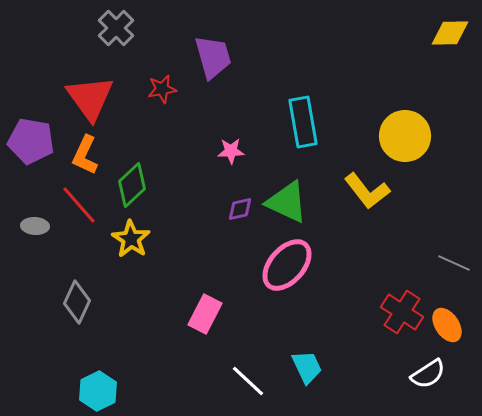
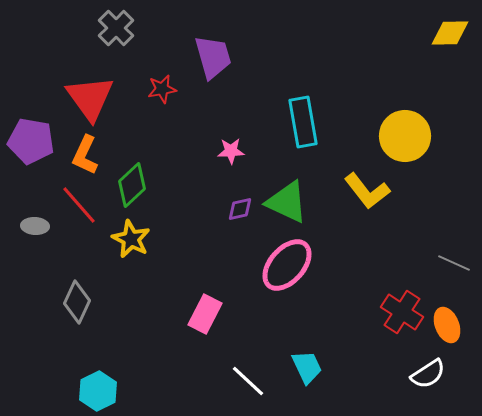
yellow star: rotated 6 degrees counterclockwise
orange ellipse: rotated 12 degrees clockwise
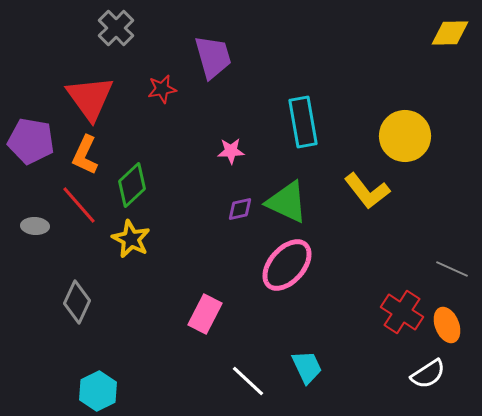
gray line: moved 2 px left, 6 px down
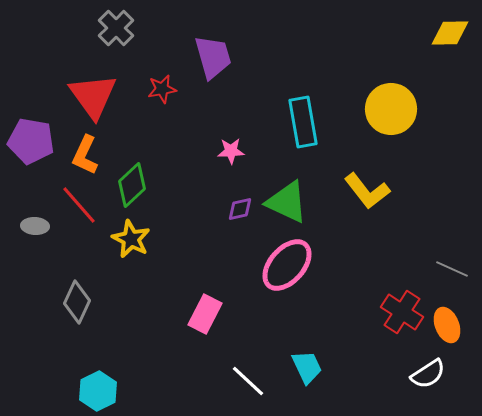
red triangle: moved 3 px right, 2 px up
yellow circle: moved 14 px left, 27 px up
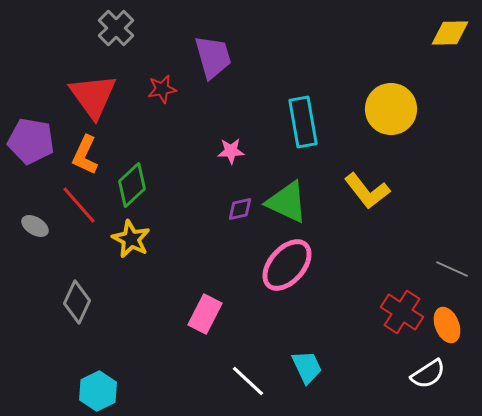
gray ellipse: rotated 28 degrees clockwise
